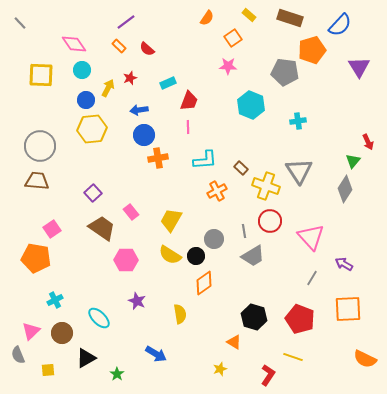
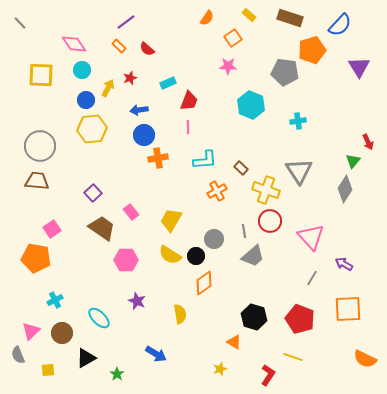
yellow cross at (266, 186): moved 4 px down
gray trapezoid at (253, 256): rotated 10 degrees counterclockwise
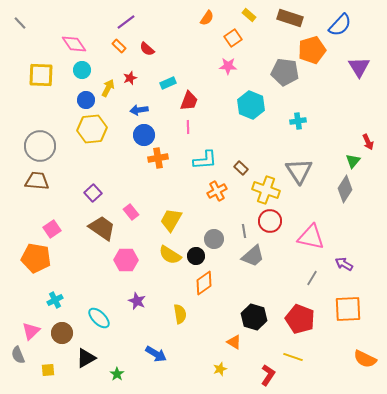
pink triangle at (311, 237): rotated 36 degrees counterclockwise
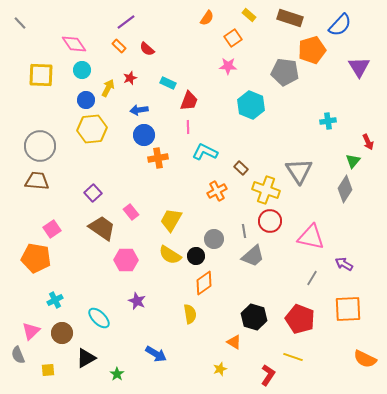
cyan rectangle at (168, 83): rotated 49 degrees clockwise
cyan cross at (298, 121): moved 30 px right
cyan L-shape at (205, 160): moved 8 px up; rotated 150 degrees counterclockwise
yellow semicircle at (180, 314): moved 10 px right
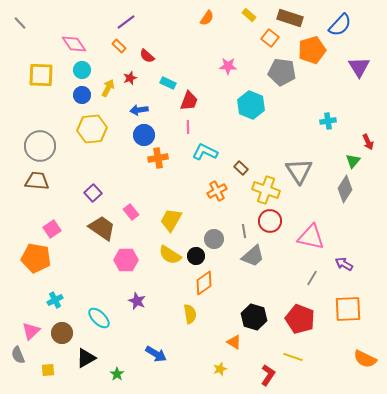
orange square at (233, 38): moved 37 px right; rotated 18 degrees counterclockwise
red semicircle at (147, 49): moved 7 px down
gray pentagon at (285, 72): moved 3 px left
blue circle at (86, 100): moved 4 px left, 5 px up
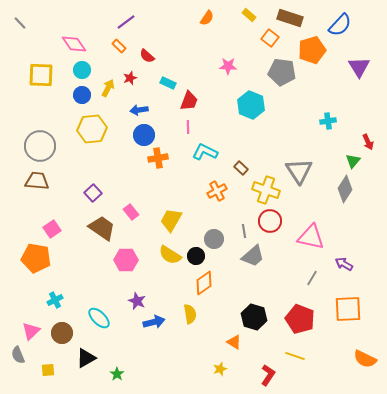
blue arrow at (156, 354): moved 2 px left, 32 px up; rotated 45 degrees counterclockwise
yellow line at (293, 357): moved 2 px right, 1 px up
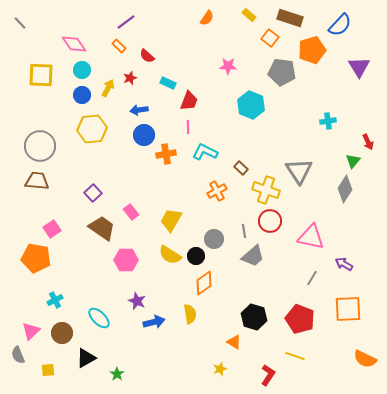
orange cross at (158, 158): moved 8 px right, 4 px up
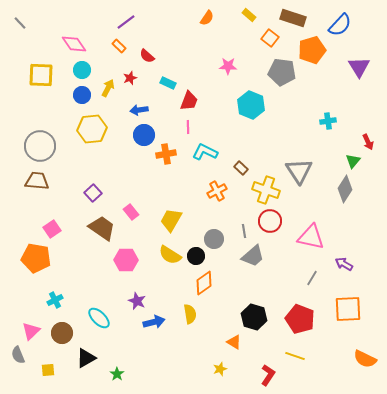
brown rectangle at (290, 18): moved 3 px right
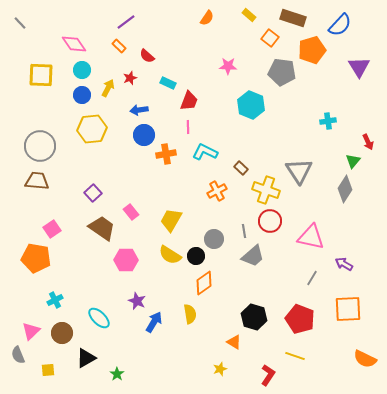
blue arrow at (154, 322): rotated 45 degrees counterclockwise
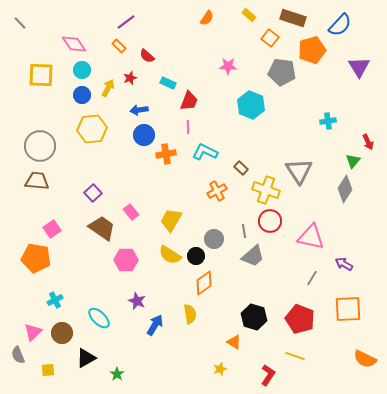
blue arrow at (154, 322): moved 1 px right, 3 px down
pink triangle at (31, 331): moved 2 px right, 1 px down
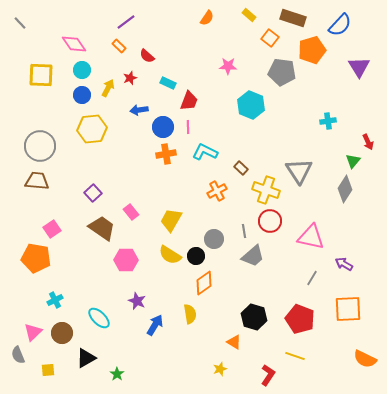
blue circle at (144, 135): moved 19 px right, 8 px up
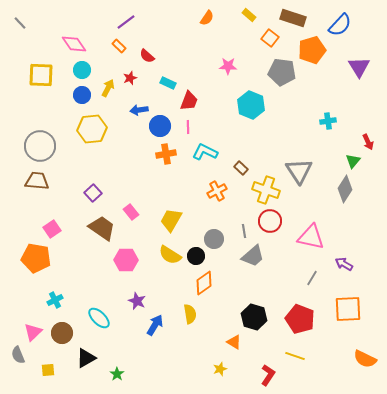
blue circle at (163, 127): moved 3 px left, 1 px up
